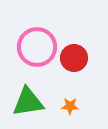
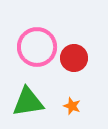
orange star: moved 2 px right; rotated 18 degrees clockwise
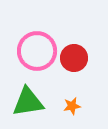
pink circle: moved 4 px down
orange star: rotated 30 degrees counterclockwise
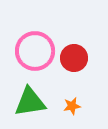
pink circle: moved 2 px left
green triangle: moved 2 px right
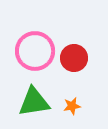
green triangle: moved 4 px right
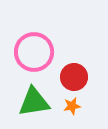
pink circle: moved 1 px left, 1 px down
red circle: moved 19 px down
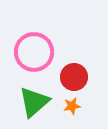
green triangle: rotated 32 degrees counterclockwise
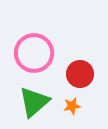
pink circle: moved 1 px down
red circle: moved 6 px right, 3 px up
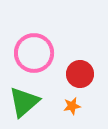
green triangle: moved 10 px left
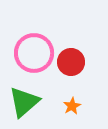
red circle: moved 9 px left, 12 px up
orange star: rotated 18 degrees counterclockwise
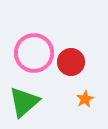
orange star: moved 13 px right, 7 px up
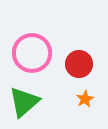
pink circle: moved 2 px left
red circle: moved 8 px right, 2 px down
